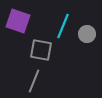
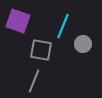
gray circle: moved 4 px left, 10 px down
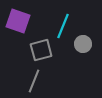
gray square: rotated 25 degrees counterclockwise
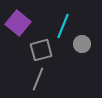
purple square: moved 2 px down; rotated 20 degrees clockwise
gray circle: moved 1 px left
gray line: moved 4 px right, 2 px up
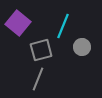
gray circle: moved 3 px down
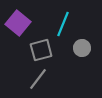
cyan line: moved 2 px up
gray circle: moved 1 px down
gray line: rotated 15 degrees clockwise
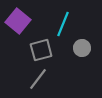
purple square: moved 2 px up
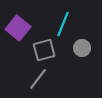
purple square: moved 7 px down
gray square: moved 3 px right
